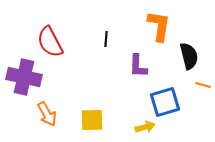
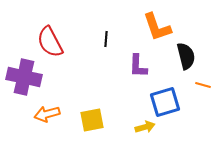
orange L-shape: moved 2 px left, 1 px down; rotated 152 degrees clockwise
black semicircle: moved 3 px left
orange arrow: rotated 105 degrees clockwise
yellow square: rotated 10 degrees counterclockwise
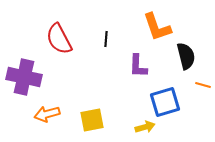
red semicircle: moved 9 px right, 3 px up
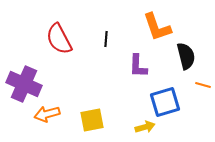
purple cross: moved 7 px down; rotated 12 degrees clockwise
